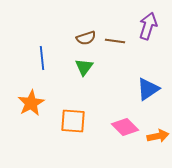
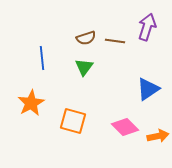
purple arrow: moved 1 px left, 1 px down
orange square: rotated 12 degrees clockwise
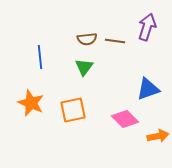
brown semicircle: moved 1 px right, 1 px down; rotated 12 degrees clockwise
blue line: moved 2 px left, 1 px up
blue triangle: rotated 15 degrees clockwise
orange star: rotated 20 degrees counterclockwise
orange square: moved 11 px up; rotated 28 degrees counterclockwise
pink diamond: moved 8 px up
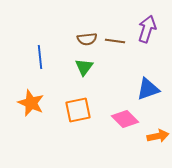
purple arrow: moved 2 px down
orange square: moved 5 px right
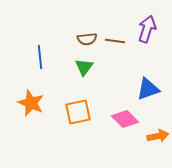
orange square: moved 2 px down
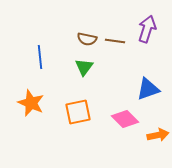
brown semicircle: rotated 18 degrees clockwise
orange arrow: moved 1 px up
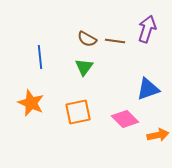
brown semicircle: rotated 18 degrees clockwise
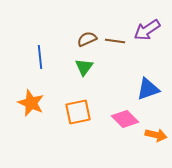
purple arrow: moved 1 px down; rotated 140 degrees counterclockwise
brown semicircle: rotated 126 degrees clockwise
orange arrow: moved 2 px left; rotated 25 degrees clockwise
